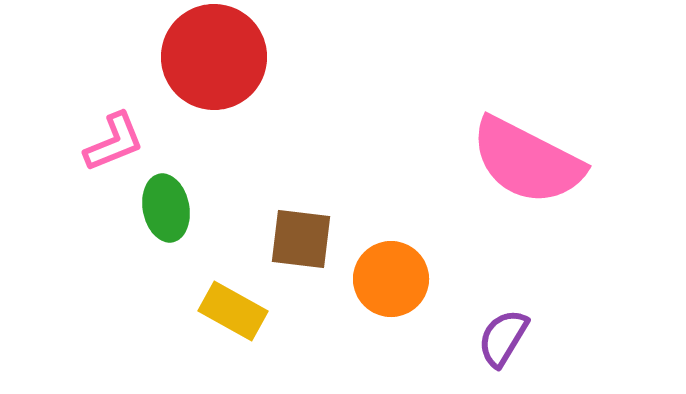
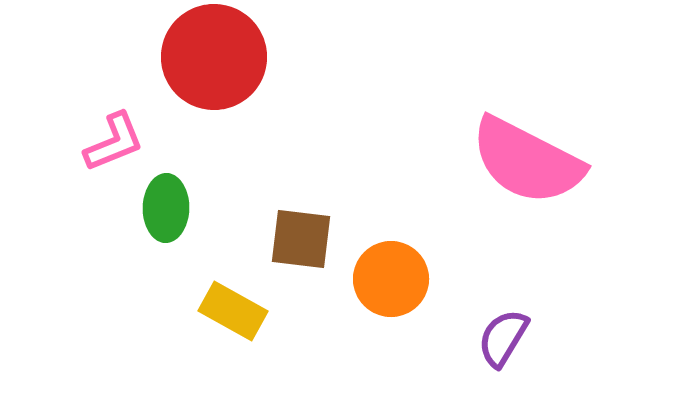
green ellipse: rotated 12 degrees clockwise
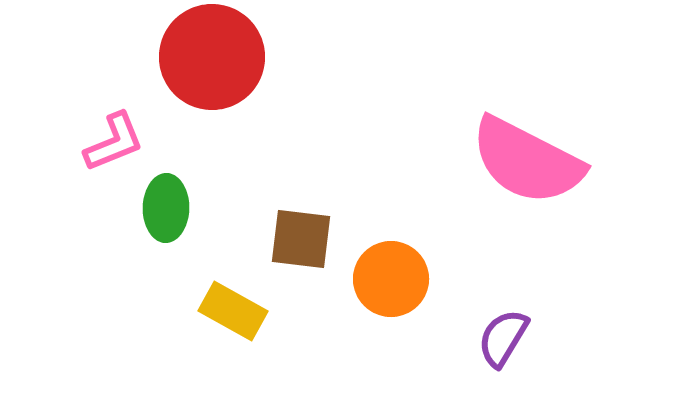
red circle: moved 2 px left
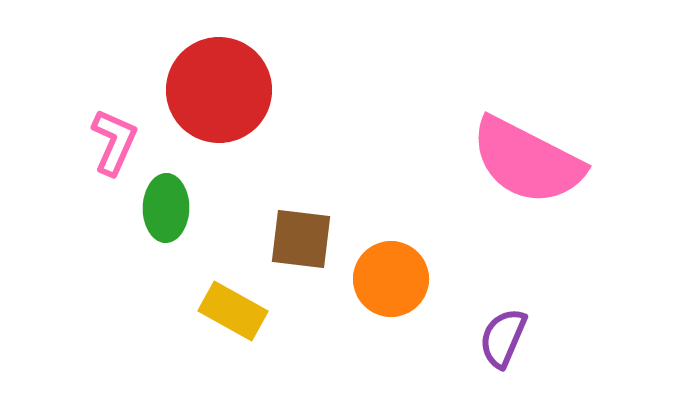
red circle: moved 7 px right, 33 px down
pink L-shape: rotated 44 degrees counterclockwise
purple semicircle: rotated 8 degrees counterclockwise
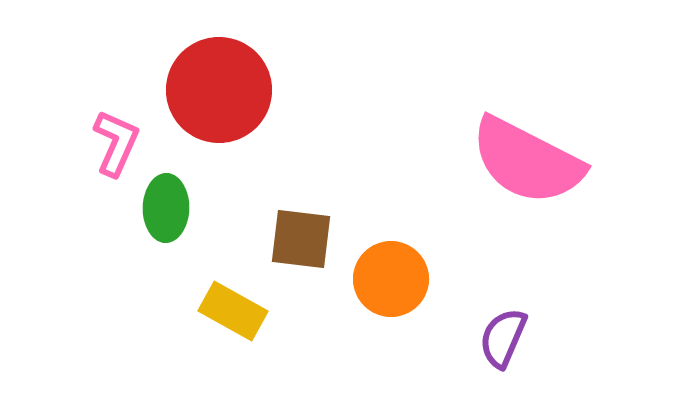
pink L-shape: moved 2 px right, 1 px down
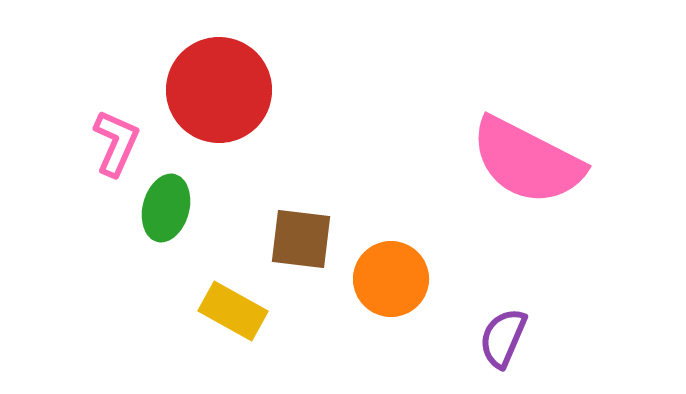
green ellipse: rotated 14 degrees clockwise
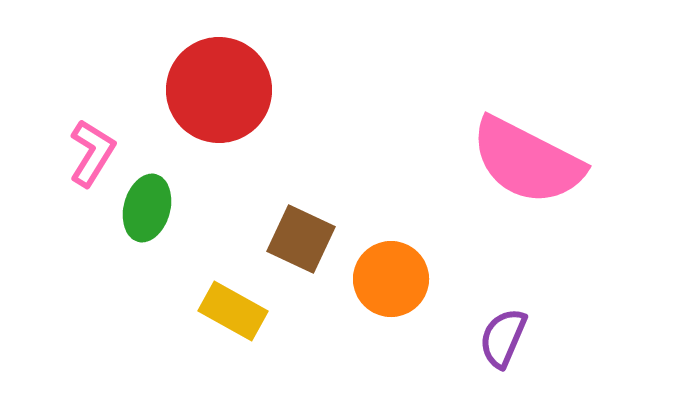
pink L-shape: moved 24 px left, 10 px down; rotated 8 degrees clockwise
green ellipse: moved 19 px left
brown square: rotated 18 degrees clockwise
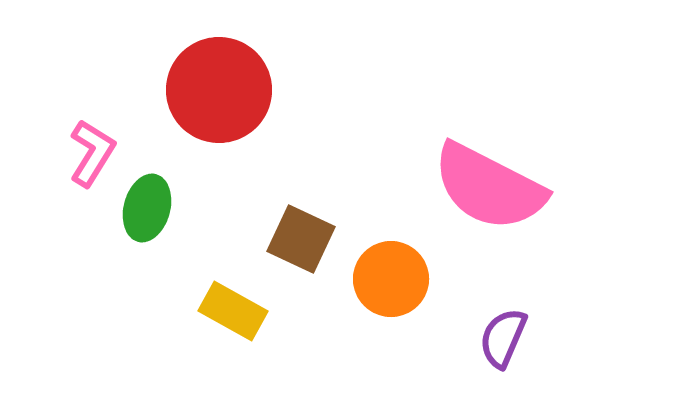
pink semicircle: moved 38 px left, 26 px down
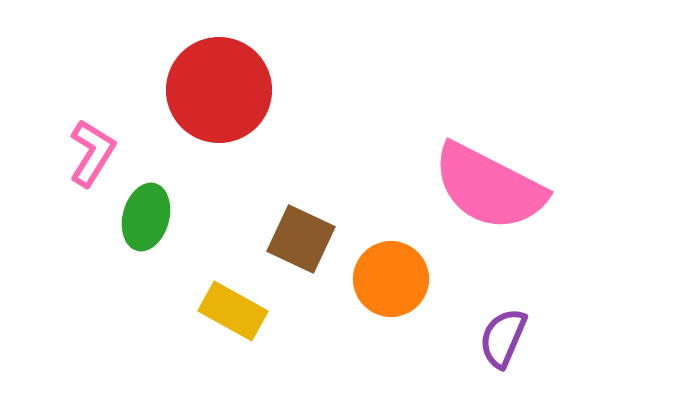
green ellipse: moved 1 px left, 9 px down
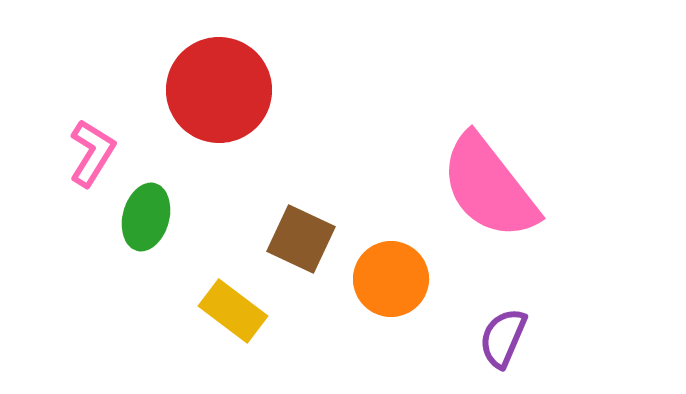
pink semicircle: rotated 25 degrees clockwise
yellow rectangle: rotated 8 degrees clockwise
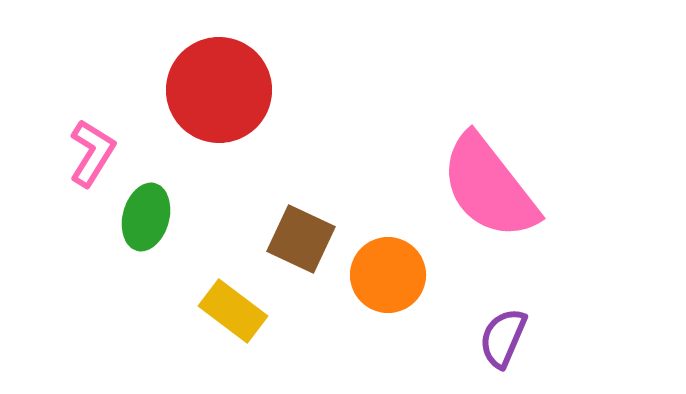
orange circle: moved 3 px left, 4 px up
